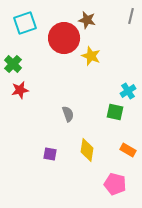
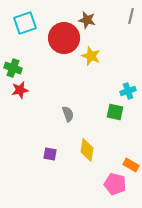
green cross: moved 4 px down; rotated 24 degrees counterclockwise
cyan cross: rotated 14 degrees clockwise
orange rectangle: moved 3 px right, 15 px down
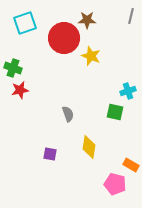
brown star: rotated 12 degrees counterclockwise
yellow diamond: moved 2 px right, 3 px up
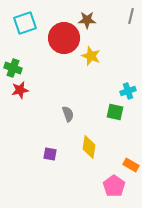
pink pentagon: moved 1 px left, 2 px down; rotated 20 degrees clockwise
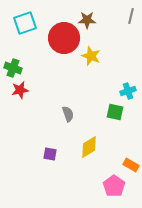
yellow diamond: rotated 50 degrees clockwise
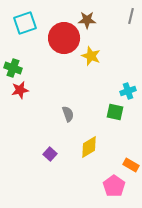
purple square: rotated 32 degrees clockwise
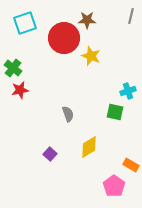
green cross: rotated 18 degrees clockwise
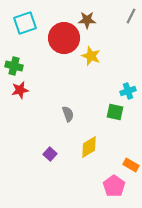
gray line: rotated 14 degrees clockwise
green cross: moved 1 px right, 2 px up; rotated 24 degrees counterclockwise
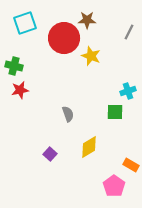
gray line: moved 2 px left, 16 px down
green square: rotated 12 degrees counterclockwise
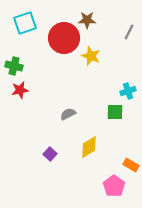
gray semicircle: rotated 98 degrees counterclockwise
